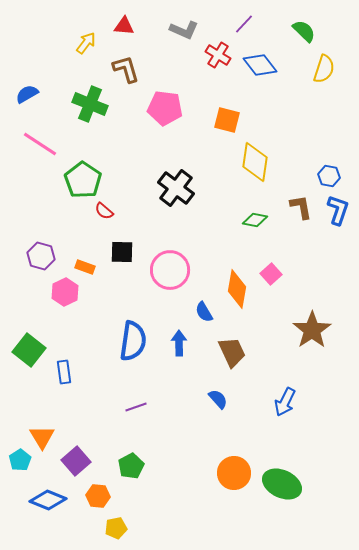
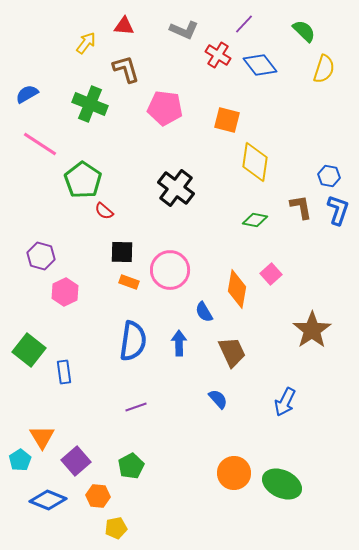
orange rectangle at (85, 267): moved 44 px right, 15 px down
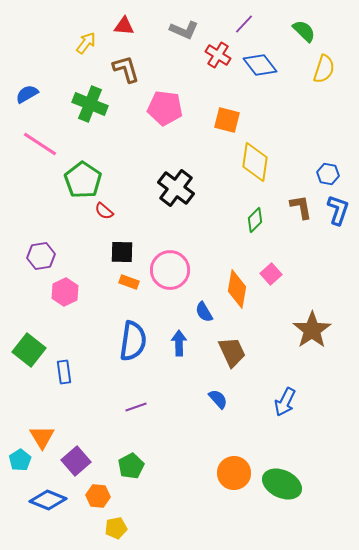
blue hexagon at (329, 176): moved 1 px left, 2 px up
green diamond at (255, 220): rotated 55 degrees counterclockwise
purple hexagon at (41, 256): rotated 24 degrees counterclockwise
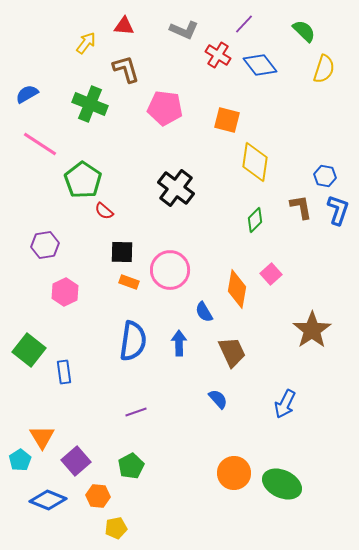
blue hexagon at (328, 174): moved 3 px left, 2 px down
purple hexagon at (41, 256): moved 4 px right, 11 px up
blue arrow at (285, 402): moved 2 px down
purple line at (136, 407): moved 5 px down
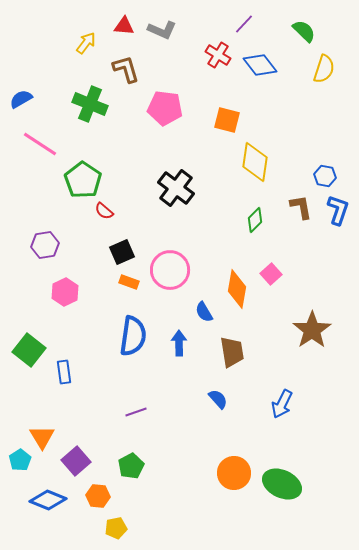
gray L-shape at (184, 30): moved 22 px left
blue semicircle at (27, 94): moved 6 px left, 5 px down
black square at (122, 252): rotated 25 degrees counterclockwise
blue semicircle at (133, 341): moved 5 px up
brown trapezoid at (232, 352): rotated 16 degrees clockwise
blue arrow at (285, 404): moved 3 px left
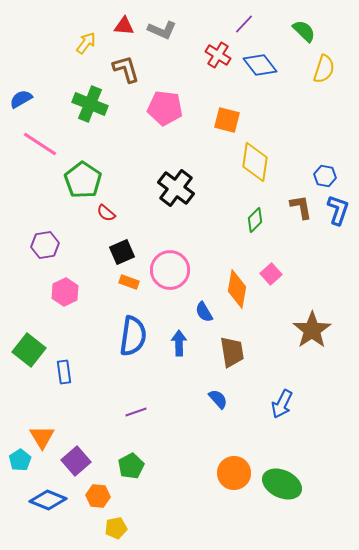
red semicircle at (104, 211): moved 2 px right, 2 px down
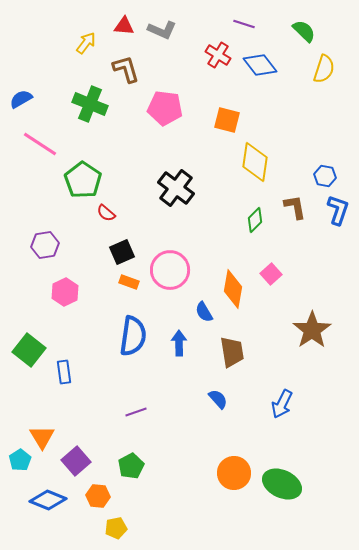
purple line at (244, 24): rotated 65 degrees clockwise
brown L-shape at (301, 207): moved 6 px left
orange diamond at (237, 289): moved 4 px left
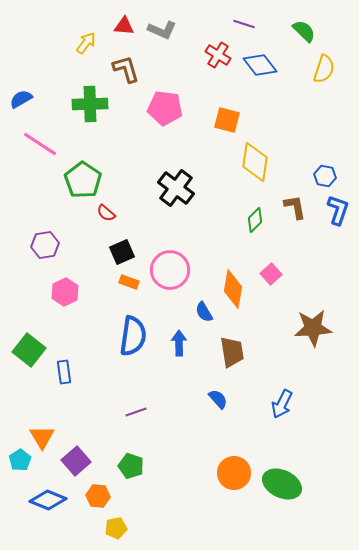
green cross at (90, 104): rotated 24 degrees counterclockwise
brown star at (312, 330): moved 1 px right, 2 px up; rotated 30 degrees clockwise
green pentagon at (131, 466): rotated 25 degrees counterclockwise
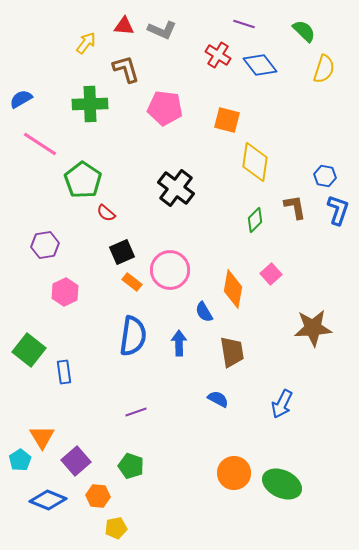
orange rectangle at (129, 282): moved 3 px right; rotated 18 degrees clockwise
blue semicircle at (218, 399): rotated 20 degrees counterclockwise
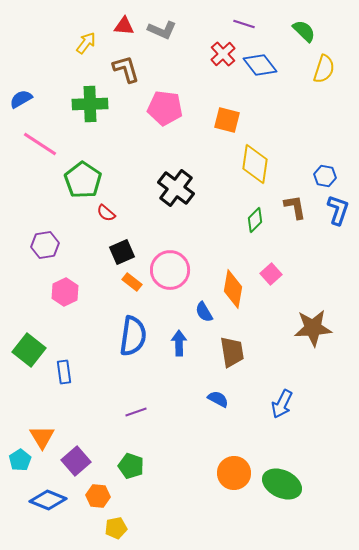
red cross at (218, 55): moved 5 px right, 1 px up; rotated 15 degrees clockwise
yellow diamond at (255, 162): moved 2 px down
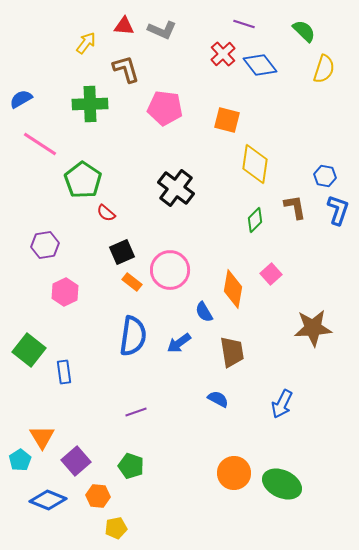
blue arrow at (179, 343): rotated 125 degrees counterclockwise
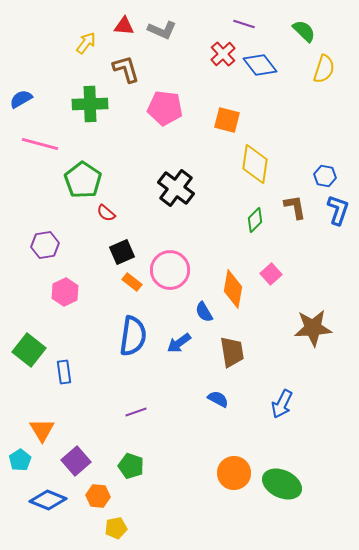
pink line at (40, 144): rotated 18 degrees counterclockwise
orange triangle at (42, 437): moved 7 px up
